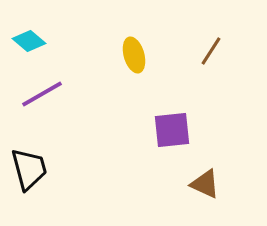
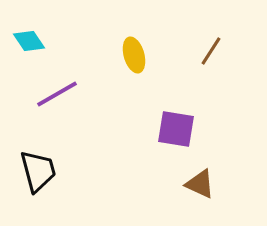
cyan diamond: rotated 16 degrees clockwise
purple line: moved 15 px right
purple square: moved 4 px right, 1 px up; rotated 15 degrees clockwise
black trapezoid: moved 9 px right, 2 px down
brown triangle: moved 5 px left
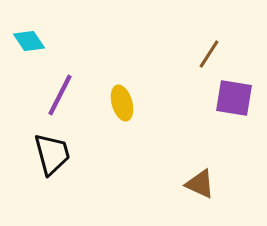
brown line: moved 2 px left, 3 px down
yellow ellipse: moved 12 px left, 48 px down
purple line: moved 3 px right, 1 px down; rotated 33 degrees counterclockwise
purple square: moved 58 px right, 31 px up
black trapezoid: moved 14 px right, 17 px up
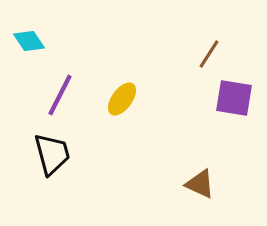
yellow ellipse: moved 4 px up; rotated 52 degrees clockwise
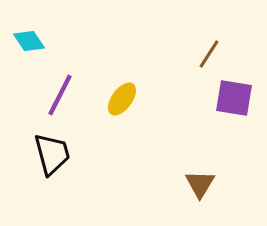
brown triangle: rotated 36 degrees clockwise
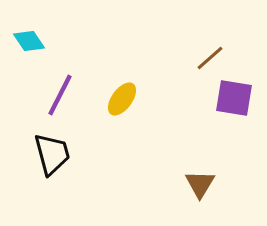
brown line: moved 1 px right, 4 px down; rotated 16 degrees clockwise
